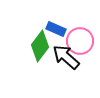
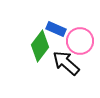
black arrow: moved 6 px down
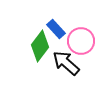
blue rectangle: rotated 24 degrees clockwise
pink circle: moved 1 px right
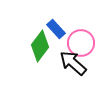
pink circle: moved 2 px down
black arrow: moved 7 px right
